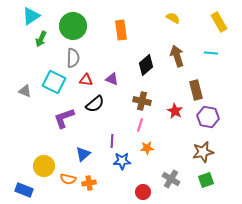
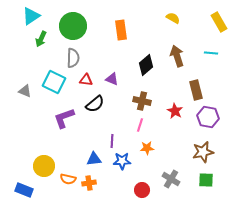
blue triangle: moved 11 px right, 5 px down; rotated 35 degrees clockwise
green square: rotated 21 degrees clockwise
red circle: moved 1 px left, 2 px up
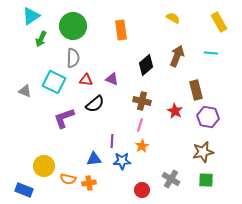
brown arrow: rotated 40 degrees clockwise
orange star: moved 5 px left, 2 px up; rotated 24 degrees counterclockwise
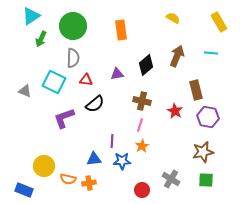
purple triangle: moved 5 px right, 5 px up; rotated 32 degrees counterclockwise
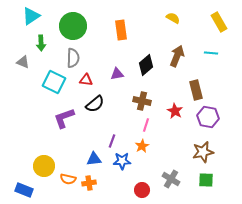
green arrow: moved 4 px down; rotated 28 degrees counterclockwise
gray triangle: moved 2 px left, 29 px up
pink line: moved 6 px right
purple line: rotated 16 degrees clockwise
